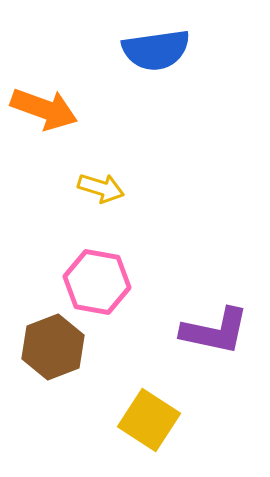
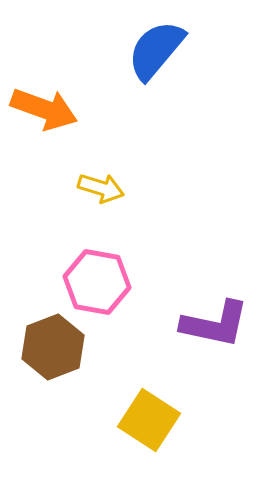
blue semicircle: rotated 138 degrees clockwise
purple L-shape: moved 7 px up
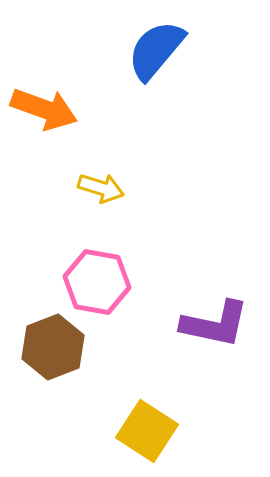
yellow square: moved 2 px left, 11 px down
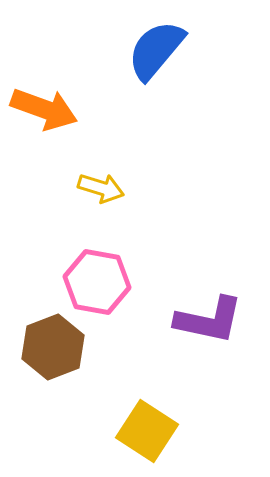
purple L-shape: moved 6 px left, 4 px up
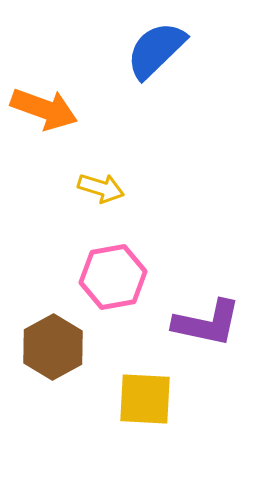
blue semicircle: rotated 6 degrees clockwise
pink hexagon: moved 16 px right, 5 px up; rotated 20 degrees counterclockwise
purple L-shape: moved 2 px left, 3 px down
brown hexagon: rotated 8 degrees counterclockwise
yellow square: moved 2 px left, 32 px up; rotated 30 degrees counterclockwise
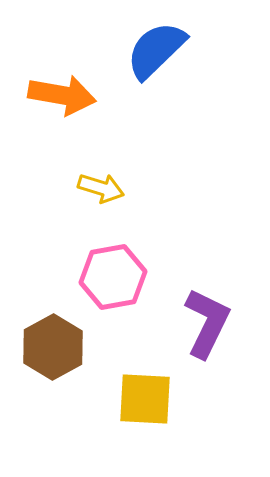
orange arrow: moved 18 px right, 14 px up; rotated 10 degrees counterclockwise
purple L-shape: rotated 76 degrees counterclockwise
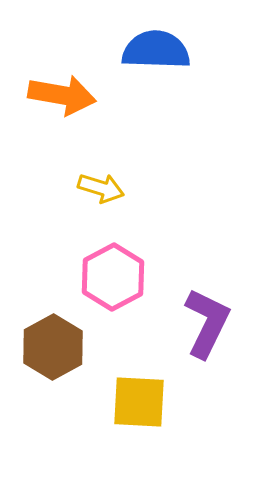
blue semicircle: rotated 46 degrees clockwise
pink hexagon: rotated 18 degrees counterclockwise
yellow square: moved 6 px left, 3 px down
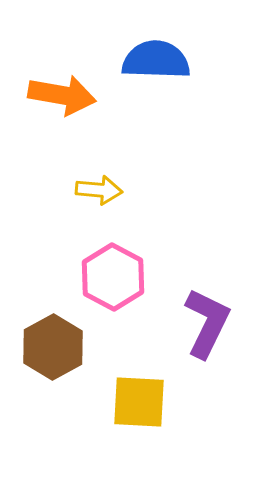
blue semicircle: moved 10 px down
yellow arrow: moved 2 px left, 2 px down; rotated 12 degrees counterclockwise
pink hexagon: rotated 4 degrees counterclockwise
